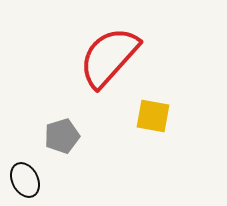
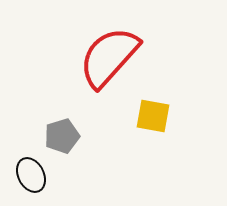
black ellipse: moved 6 px right, 5 px up
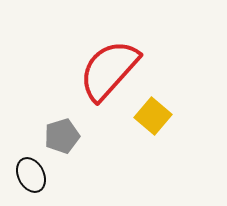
red semicircle: moved 13 px down
yellow square: rotated 30 degrees clockwise
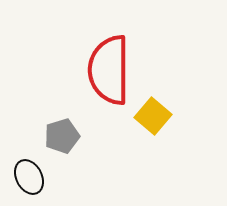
red semicircle: rotated 42 degrees counterclockwise
black ellipse: moved 2 px left, 2 px down
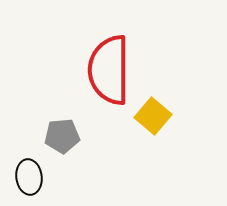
gray pentagon: rotated 12 degrees clockwise
black ellipse: rotated 20 degrees clockwise
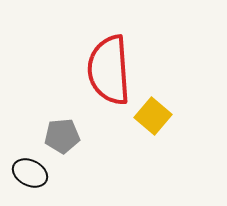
red semicircle: rotated 4 degrees counterclockwise
black ellipse: moved 1 px right, 4 px up; rotated 56 degrees counterclockwise
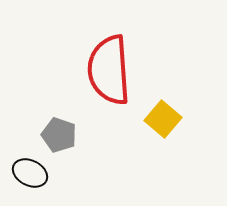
yellow square: moved 10 px right, 3 px down
gray pentagon: moved 3 px left, 1 px up; rotated 24 degrees clockwise
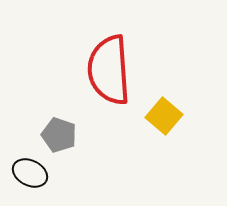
yellow square: moved 1 px right, 3 px up
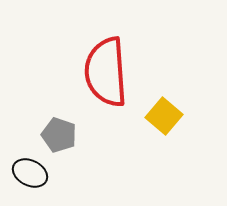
red semicircle: moved 3 px left, 2 px down
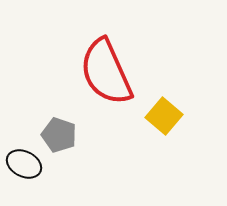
red semicircle: rotated 20 degrees counterclockwise
black ellipse: moved 6 px left, 9 px up
